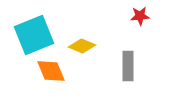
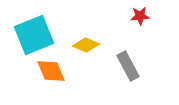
yellow diamond: moved 4 px right, 1 px up
gray rectangle: rotated 28 degrees counterclockwise
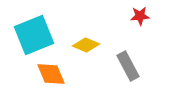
orange diamond: moved 3 px down
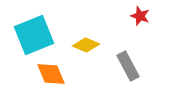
red star: rotated 24 degrees clockwise
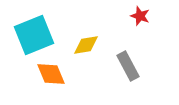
yellow diamond: rotated 32 degrees counterclockwise
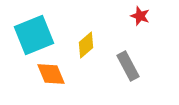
yellow diamond: rotated 32 degrees counterclockwise
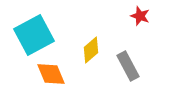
cyan square: rotated 6 degrees counterclockwise
yellow diamond: moved 5 px right, 5 px down
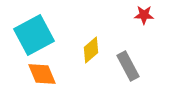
red star: moved 4 px right, 1 px up; rotated 18 degrees counterclockwise
orange diamond: moved 9 px left
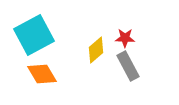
red star: moved 19 px left, 23 px down
yellow diamond: moved 5 px right
orange diamond: rotated 8 degrees counterclockwise
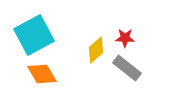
gray rectangle: moved 1 px left, 2 px down; rotated 24 degrees counterclockwise
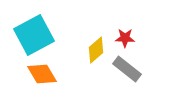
gray rectangle: moved 1 px down
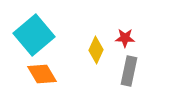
cyan square: rotated 12 degrees counterclockwise
yellow diamond: rotated 24 degrees counterclockwise
gray rectangle: moved 2 px right, 2 px down; rotated 64 degrees clockwise
